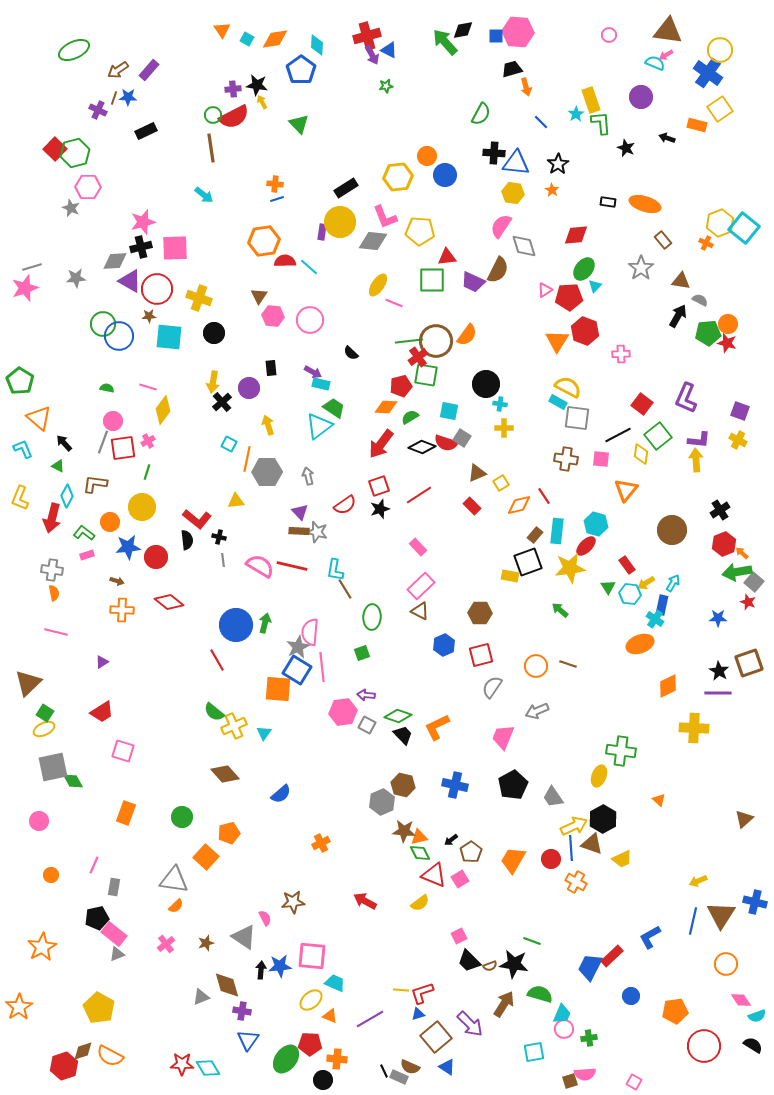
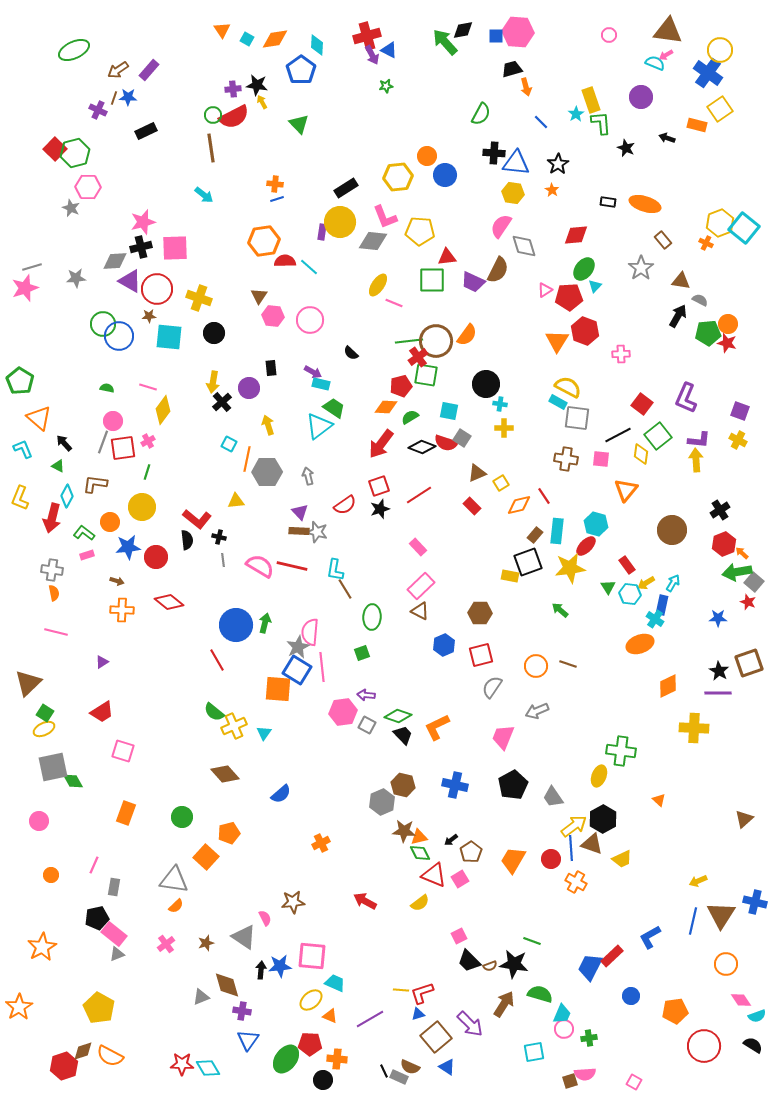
yellow arrow at (574, 826): rotated 12 degrees counterclockwise
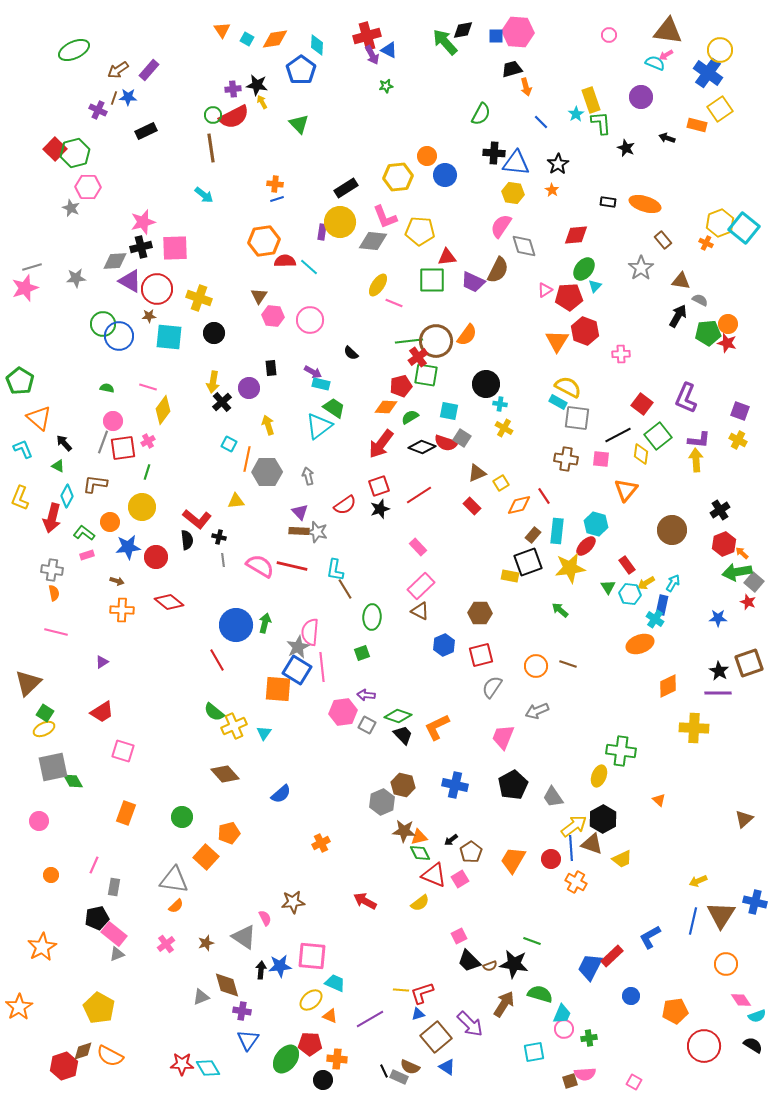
yellow cross at (504, 428): rotated 30 degrees clockwise
brown rectangle at (535, 535): moved 2 px left
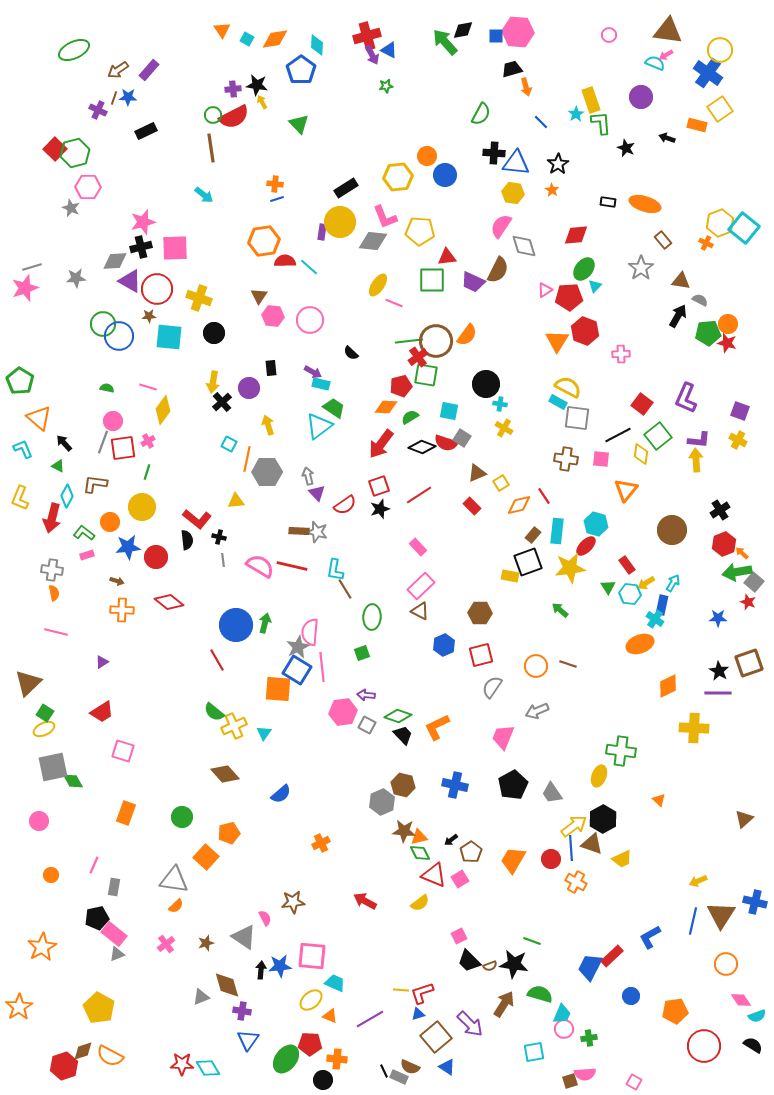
purple triangle at (300, 512): moved 17 px right, 19 px up
gray trapezoid at (553, 797): moved 1 px left, 4 px up
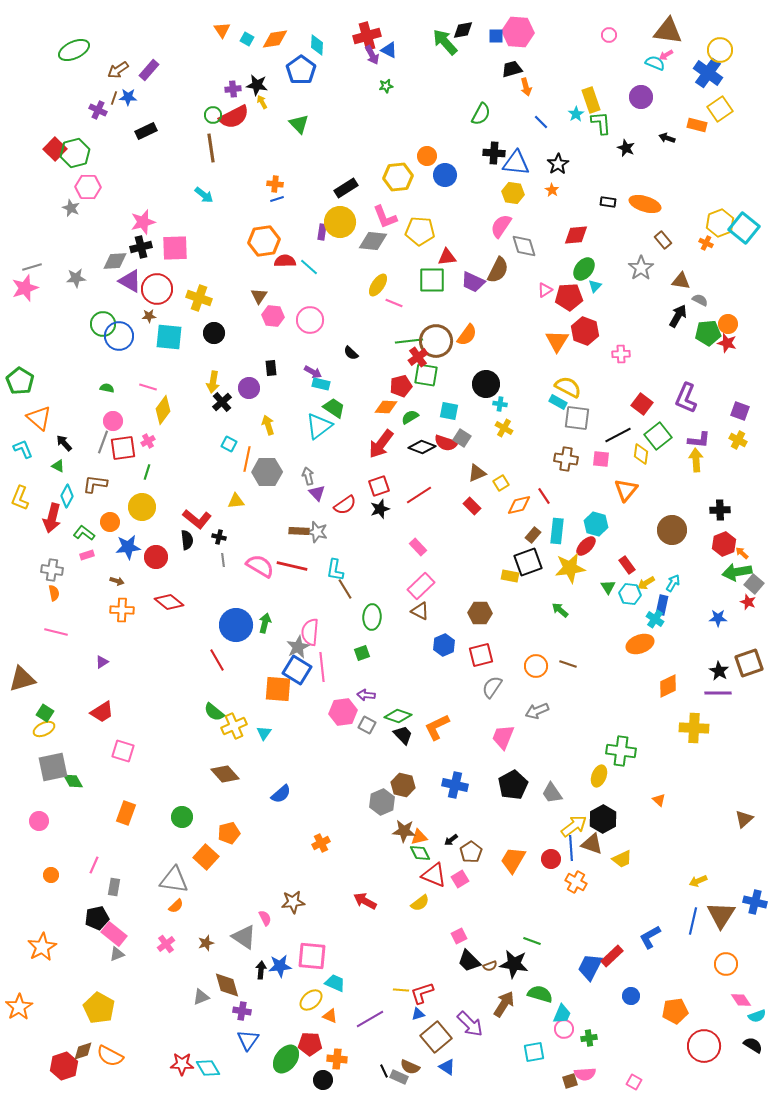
black cross at (720, 510): rotated 30 degrees clockwise
gray square at (754, 582): moved 2 px down
brown triangle at (28, 683): moved 6 px left, 4 px up; rotated 28 degrees clockwise
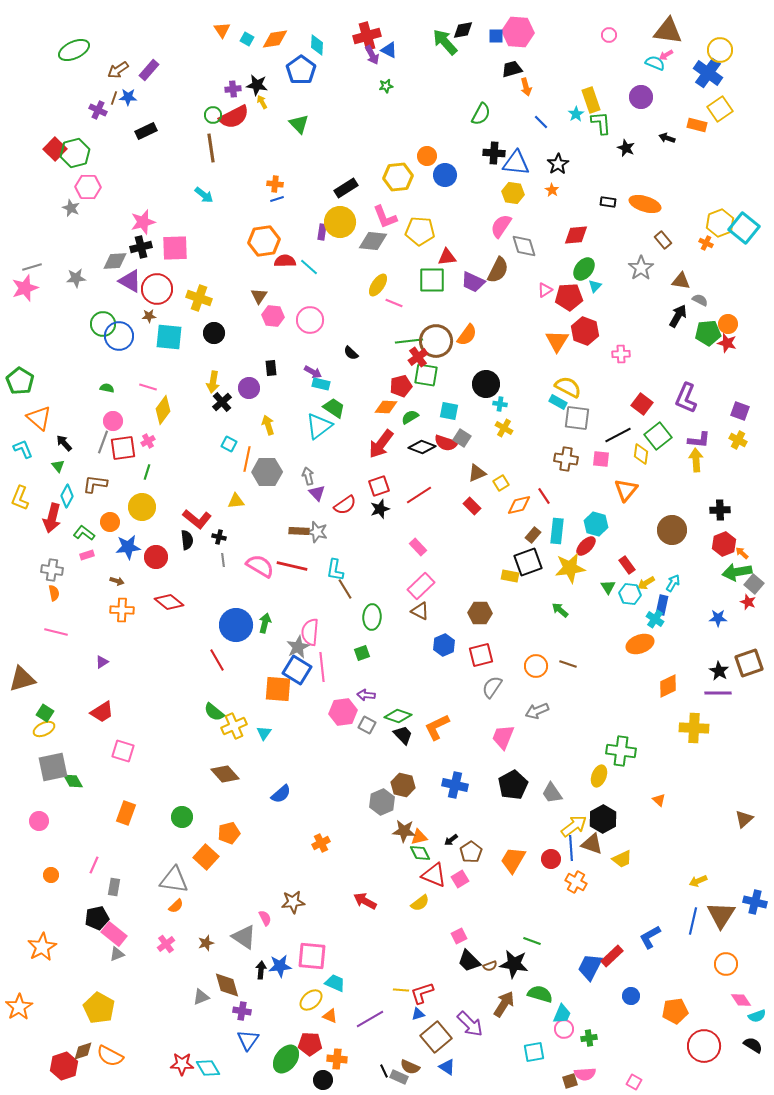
green triangle at (58, 466): rotated 24 degrees clockwise
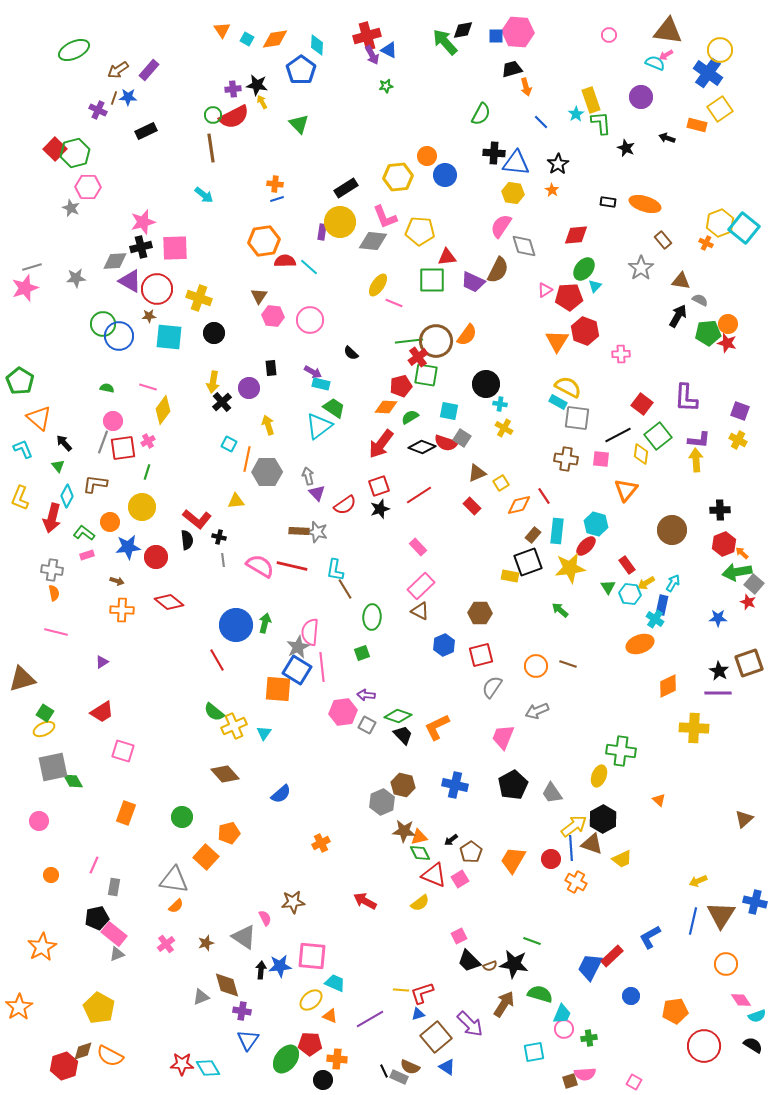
purple L-shape at (686, 398): rotated 20 degrees counterclockwise
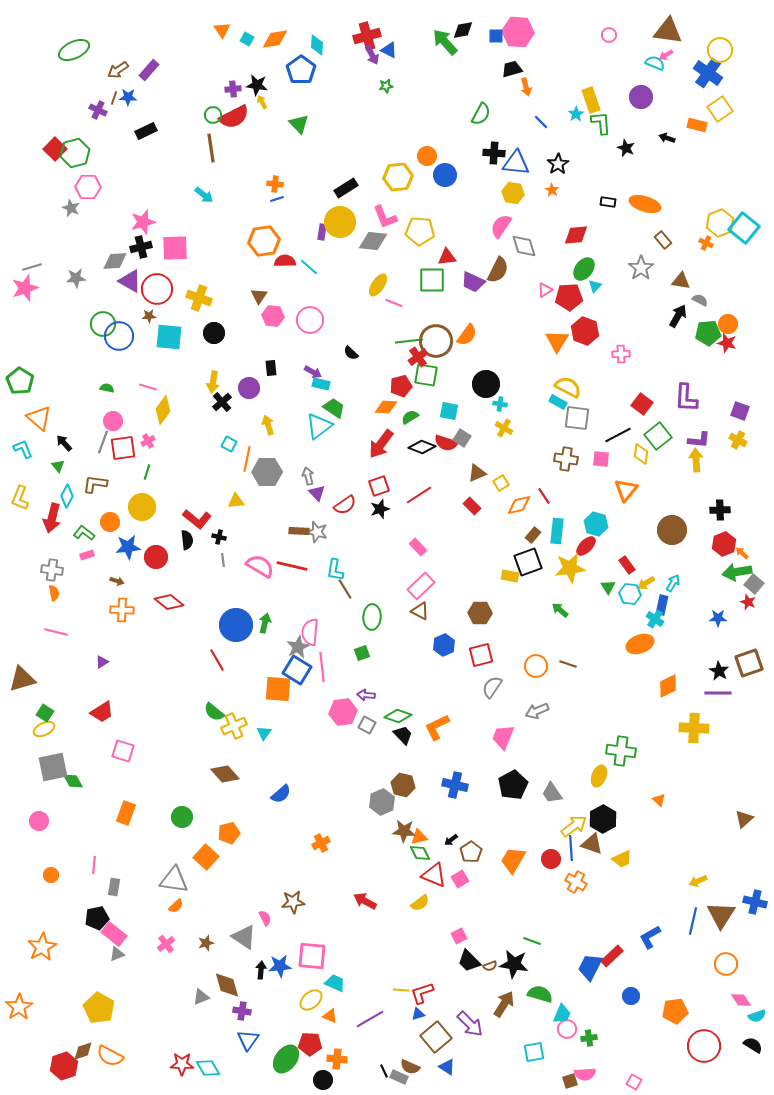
pink line at (94, 865): rotated 18 degrees counterclockwise
pink circle at (564, 1029): moved 3 px right
